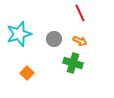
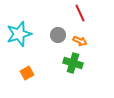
gray circle: moved 4 px right, 4 px up
orange square: rotated 16 degrees clockwise
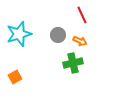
red line: moved 2 px right, 2 px down
green cross: rotated 30 degrees counterclockwise
orange square: moved 12 px left, 4 px down
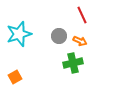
gray circle: moved 1 px right, 1 px down
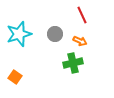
gray circle: moved 4 px left, 2 px up
orange square: rotated 24 degrees counterclockwise
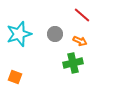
red line: rotated 24 degrees counterclockwise
orange square: rotated 16 degrees counterclockwise
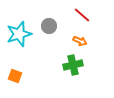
gray circle: moved 6 px left, 8 px up
green cross: moved 2 px down
orange square: moved 1 px up
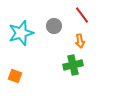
red line: rotated 12 degrees clockwise
gray circle: moved 5 px right
cyan star: moved 2 px right, 1 px up
orange arrow: rotated 56 degrees clockwise
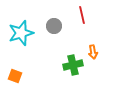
red line: rotated 24 degrees clockwise
orange arrow: moved 13 px right, 11 px down
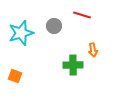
red line: rotated 60 degrees counterclockwise
orange arrow: moved 2 px up
green cross: rotated 12 degrees clockwise
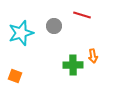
orange arrow: moved 6 px down
